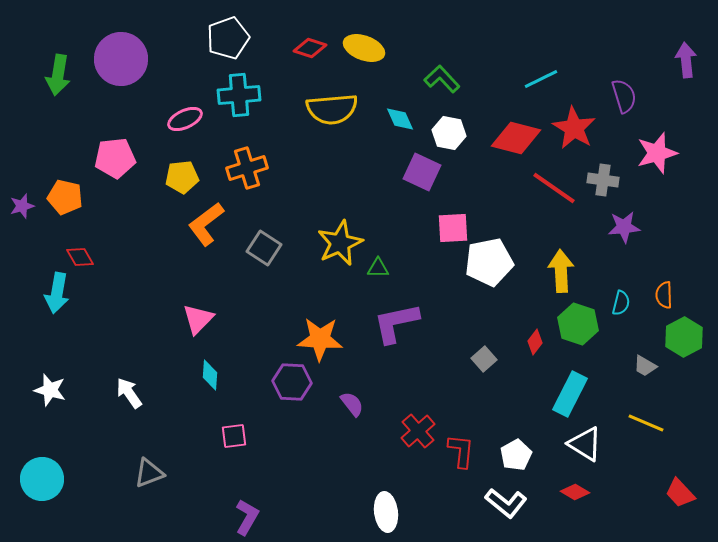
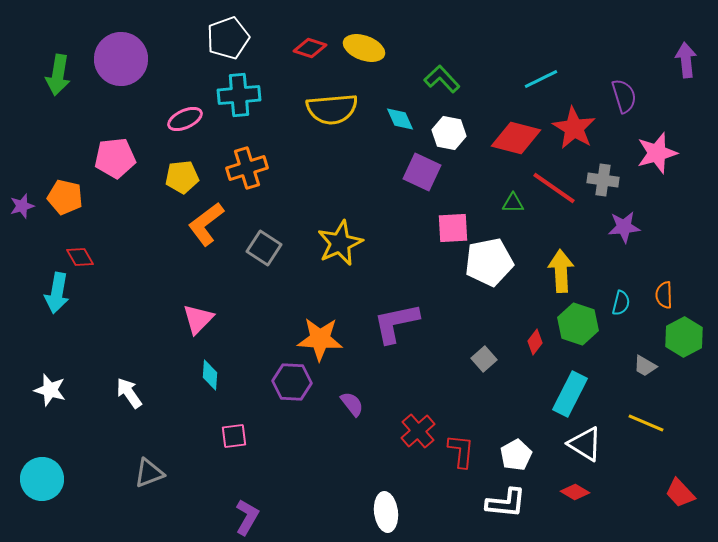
green triangle at (378, 268): moved 135 px right, 65 px up
white L-shape at (506, 503): rotated 33 degrees counterclockwise
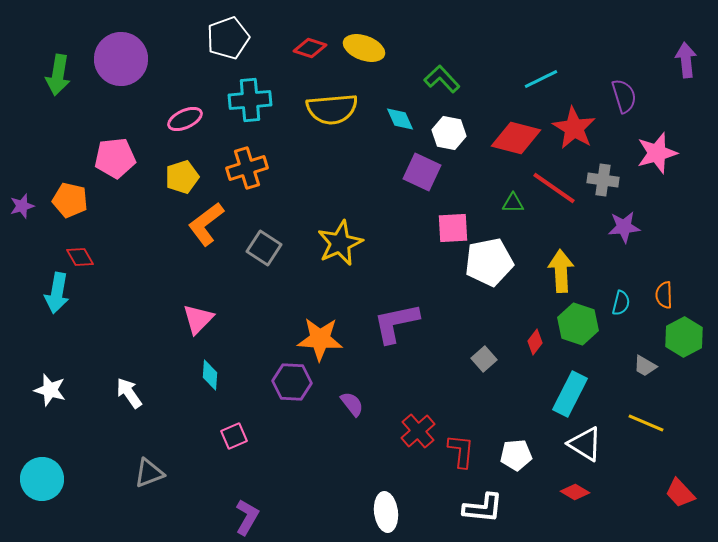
cyan cross at (239, 95): moved 11 px right, 5 px down
yellow pentagon at (182, 177): rotated 12 degrees counterclockwise
orange pentagon at (65, 197): moved 5 px right, 3 px down
pink square at (234, 436): rotated 16 degrees counterclockwise
white pentagon at (516, 455): rotated 24 degrees clockwise
white L-shape at (506, 503): moved 23 px left, 5 px down
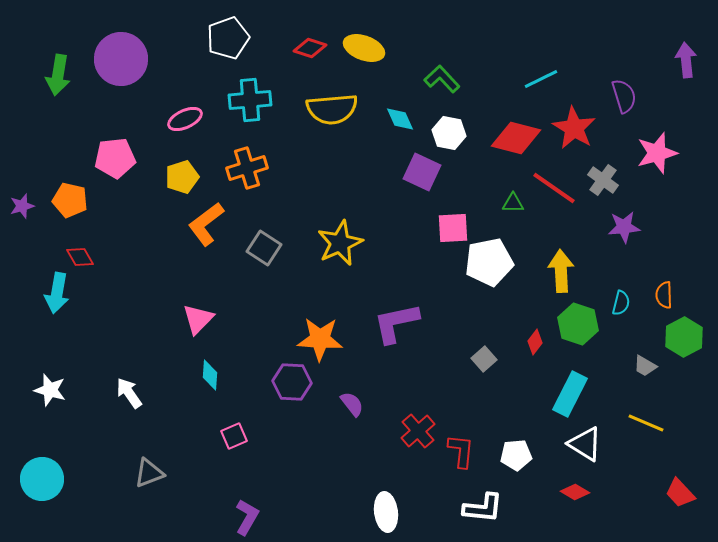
gray cross at (603, 180): rotated 28 degrees clockwise
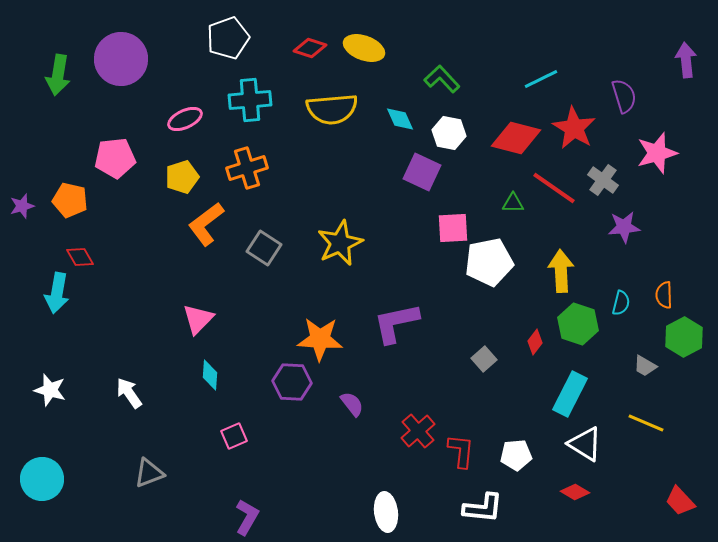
red trapezoid at (680, 493): moved 8 px down
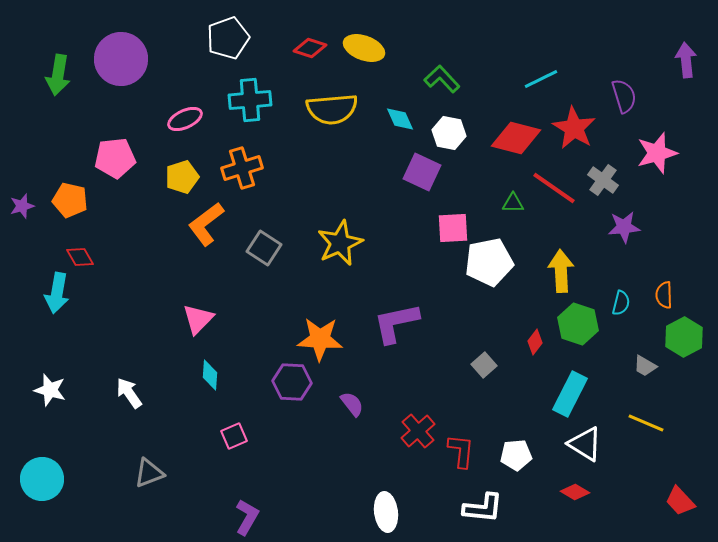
orange cross at (247, 168): moved 5 px left
gray square at (484, 359): moved 6 px down
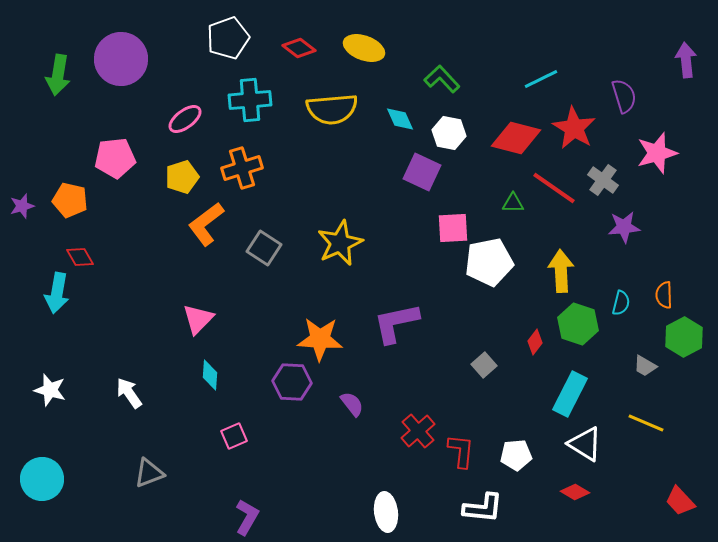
red diamond at (310, 48): moved 11 px left; rotated 20 degrees clockwise
pink ellipse at (185, 119): rotated 12 degrees counterclockwise
